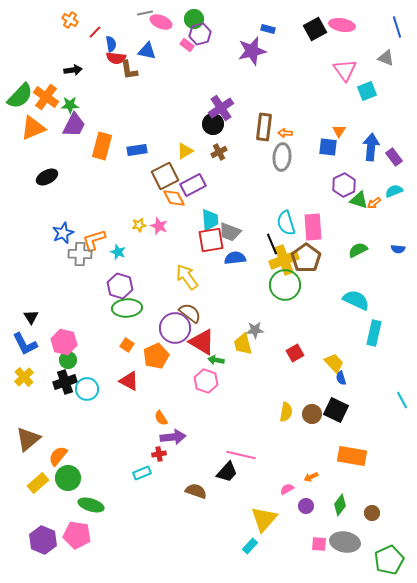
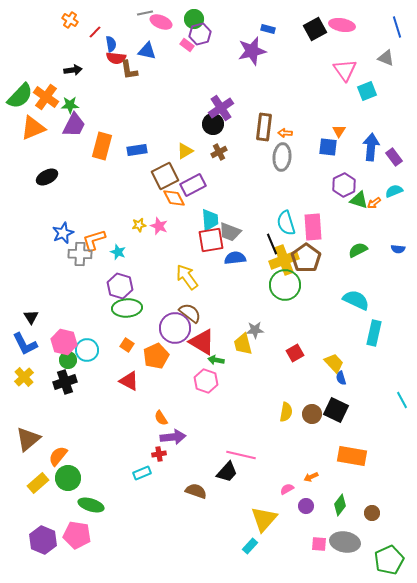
cyan circle at (87, 389): moved 39 px up
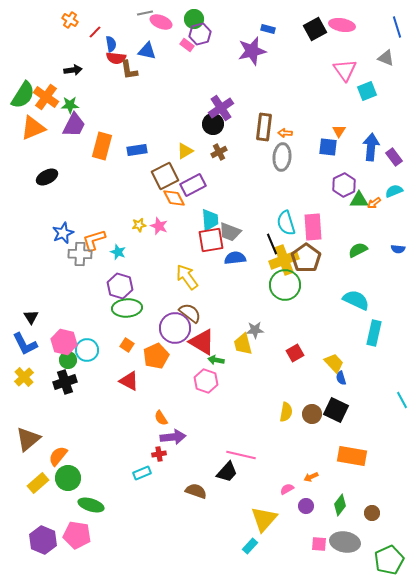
green semicircle at (20, 96): moved 3 px right, 1 px up; rotated 12 degrees counterclockwise
green triangle at (359, 200): rotated 18 degrees counterclockwise
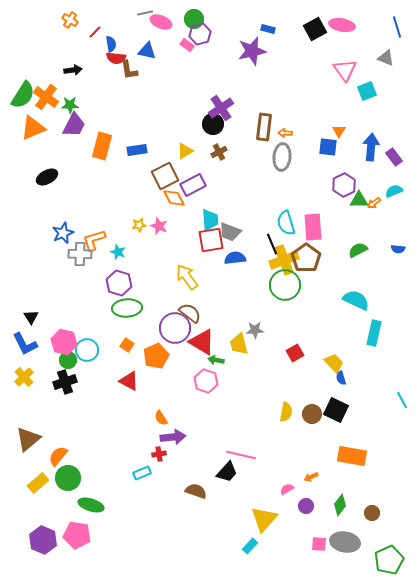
purple hexagon at (120, 286): moved 1 px left, 3 px up
yellow trapezoid at (243, 344): moved 4 px left
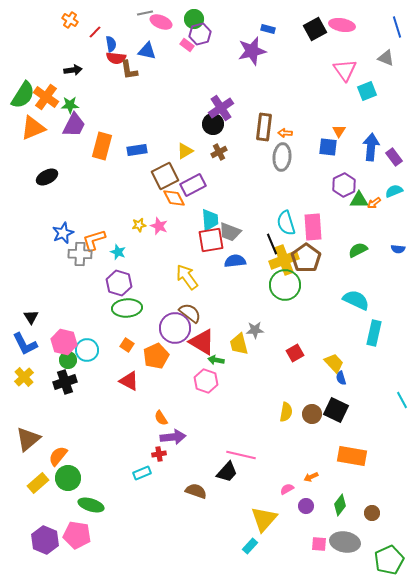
blue semicircle at (235, 258): moved 3 px down
purple hexagon at (43, 540): moved 2 px right
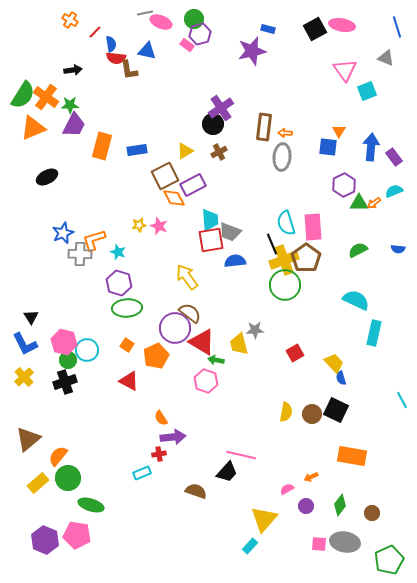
green triangle at (359, 200): moved 3 px down
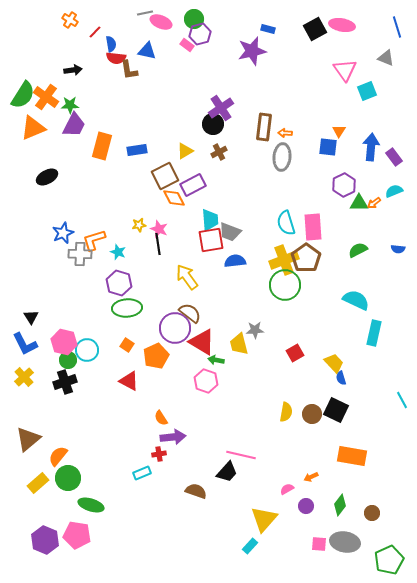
pink star at (159, 226): moved 3 px down
black line at (272, 244): moved 114 px left; rotated 15 degrees clockwise
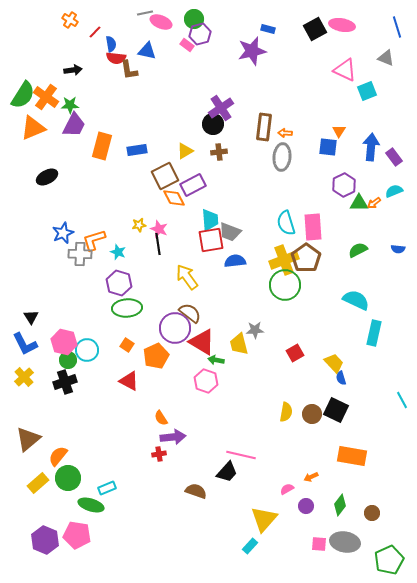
pink triangle at (345, 70): rotated 30 degrees counterclockwise
brown cross at (219, 152): rotated 21 degrees clockwise
cyan rectangle at (142, 473): moved 35 px left, 15 px down
